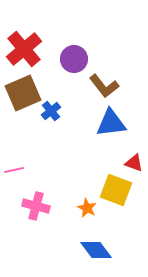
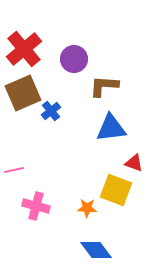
brown L-shape: rotated 132 degrees clockwise
blue triangle: moved 5 px down
orange star: rotated 24 degrees counterclockwise
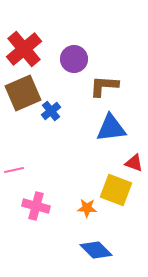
blue diamond: rotated 8 degrees counterclockwise
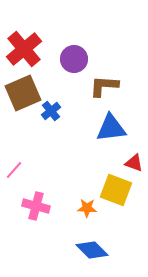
pink line: rotated 36 degrees counterclockwise
blue diamond: moved 4 px left
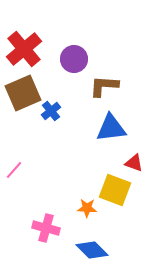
yellow square: moved 1 px left
pink cross: moved 10 px right, 22 px down
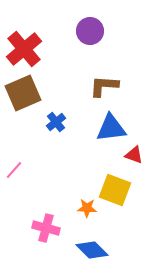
purple circle: moved 16 px right, 28 px up
blue cross: moved 5 px right, 11 px down
red triangle: moved 8 px up
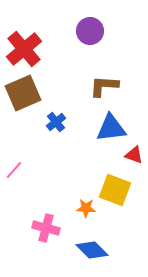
orange star: moved 1 px left
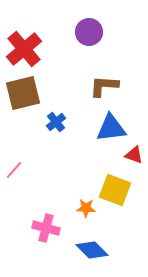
purple circle: moved 1 px left, 1 px down
brown square: rotated 9 degrees clockwise
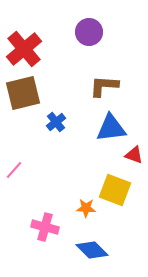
pink cross: moved 1 px left, 1 px up
